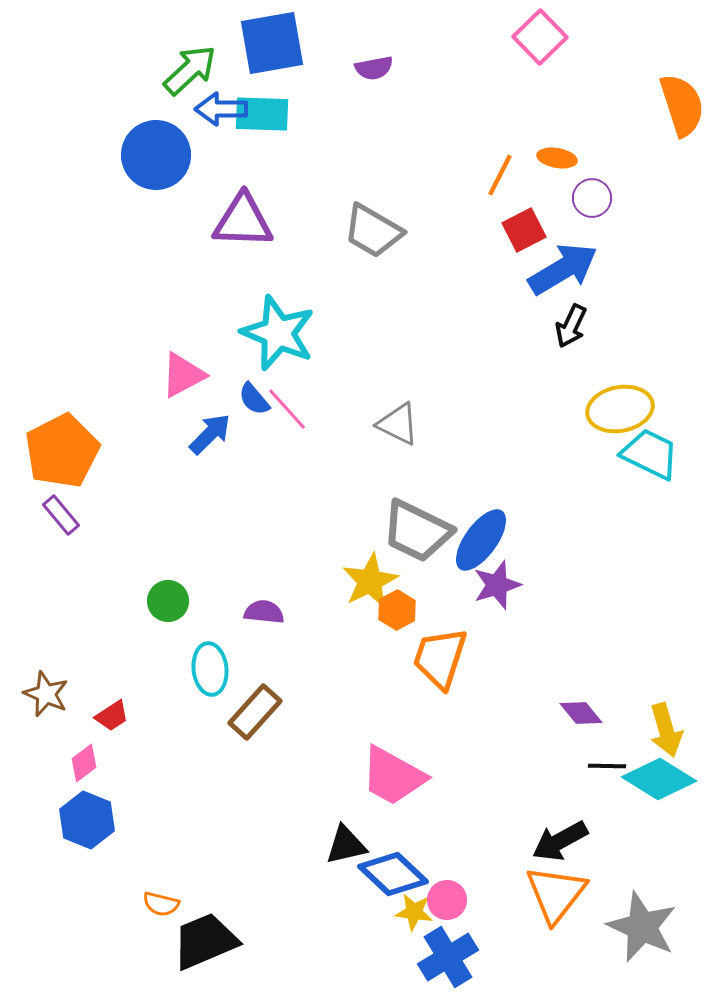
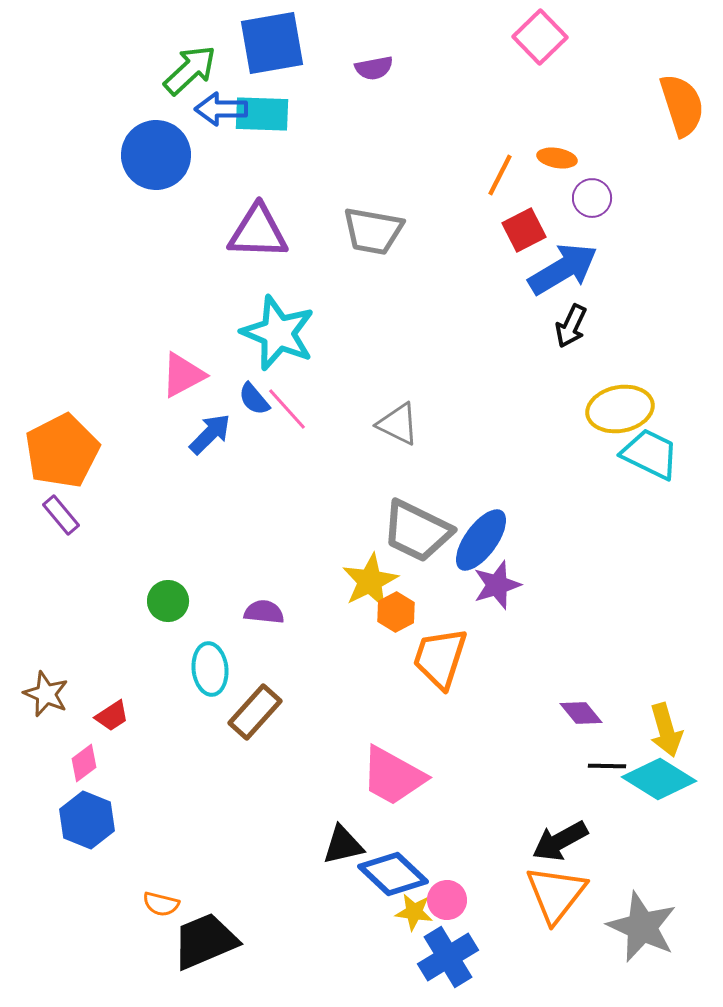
purple triangle at (243, 221): moved 15 px right, 11 px down
gray trapezoid at (373, 231): rotated 20 degrees counterclockwise
orange hexagon at (397, 610): moved 1 px left, 2 px down
black triangle at (346, 845): moved 3 px left
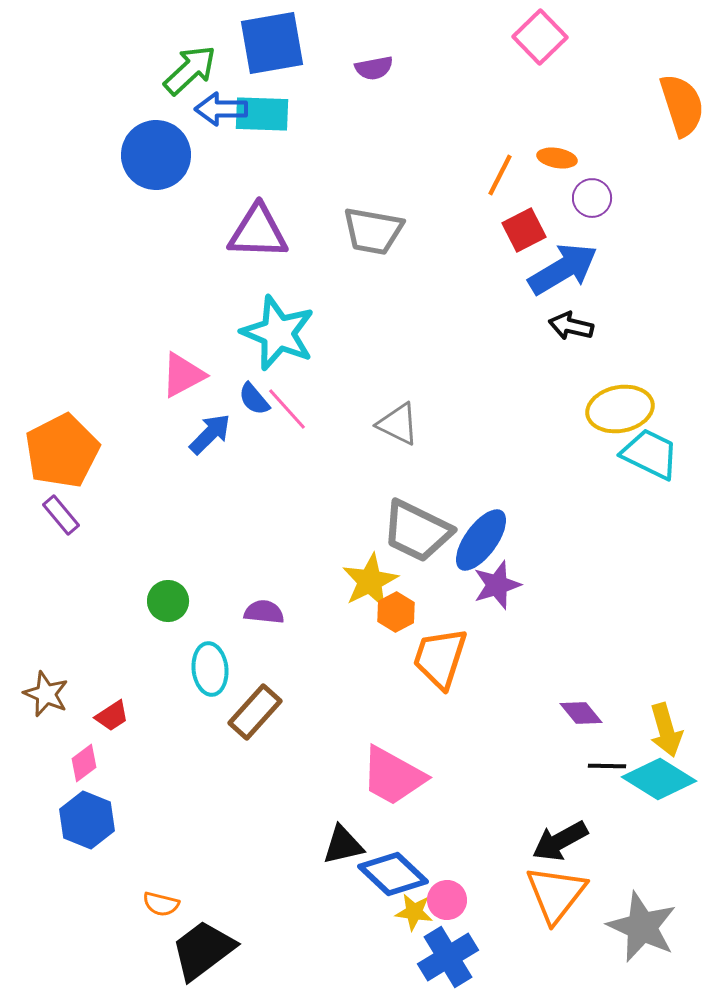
black arrow at (571, 326): rotated 78 degrees clockwise
black trapezoid at (205, 941): moved 2 px left, 9 px down; rotated 14 degrees counterclockwise
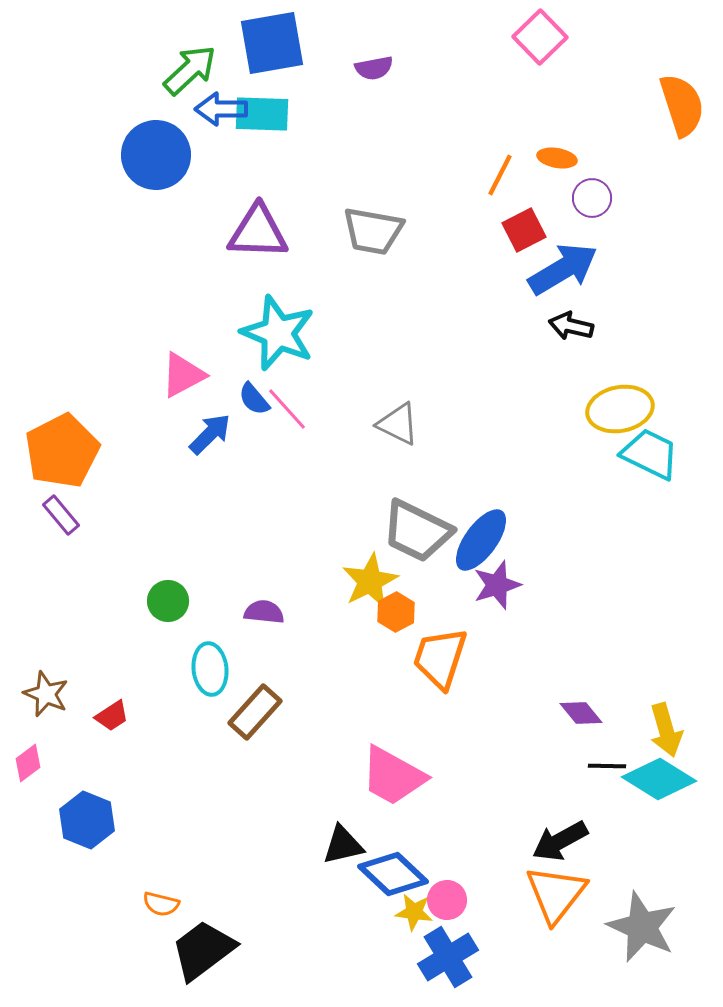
pink diamond at (84, 763): moved 56 px left
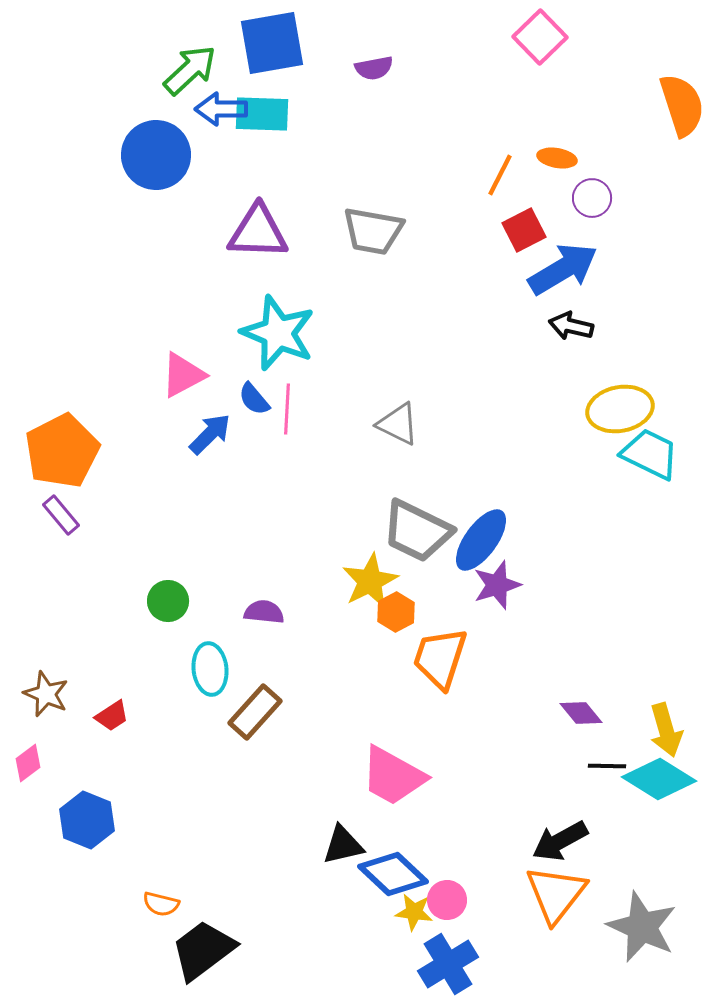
pink line at (287, 409): rotated 45 degrees clockwise
blue cross at (448, 957): moved 7 px down
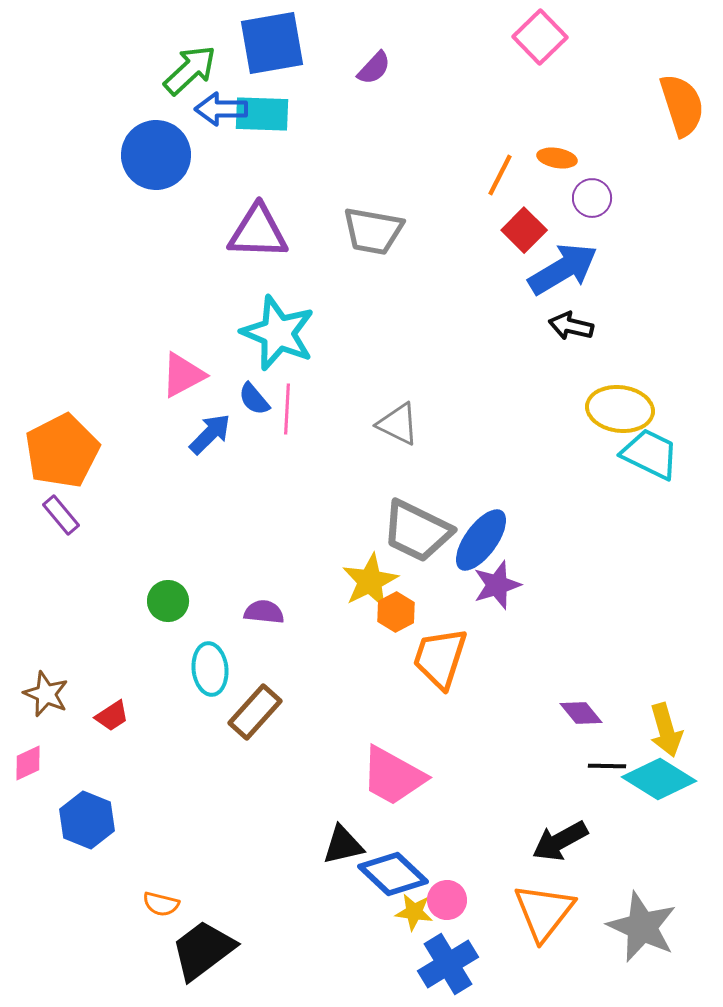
purple semicircle at (374, 68): rotated 36 degrees counterclockwise
red square at (524, 230): rotated 18 degrees counterclockwise
yellow ellipse at (620, 409): rotated 18 degrees clockwise
pink diamond at (28, 763): rotated 12 degrees clockwise
orange triangle at (556, 894): moved 12 px left, 18 px down
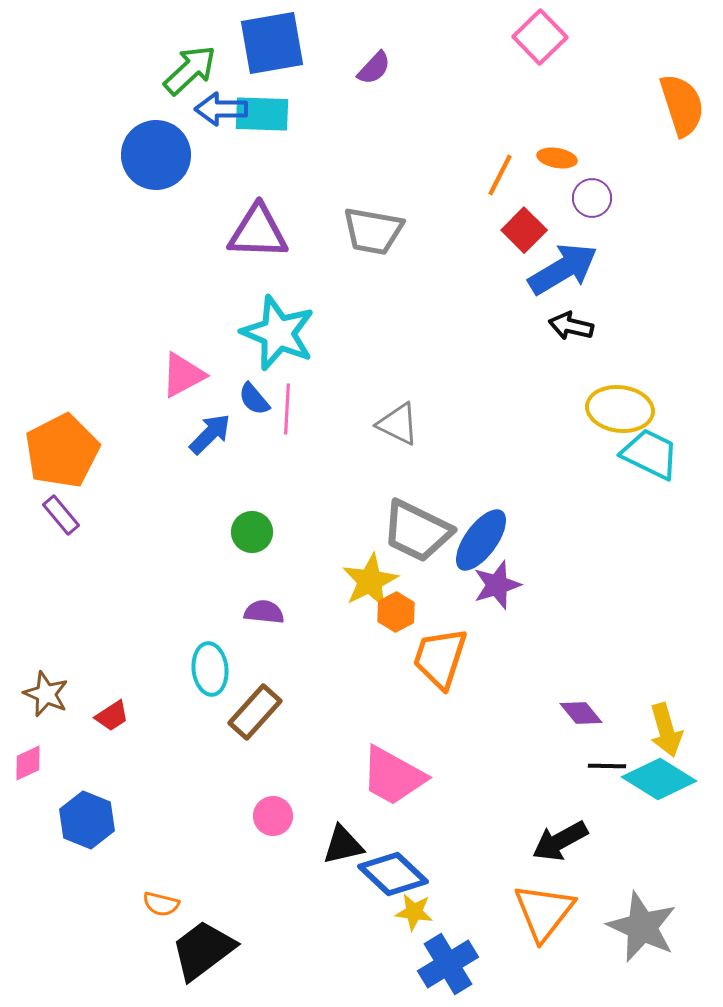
green circle at (168, 601): moved 84 px right, 69 px up
pink circle at (447, 900): moved 174 px left, 84 px up
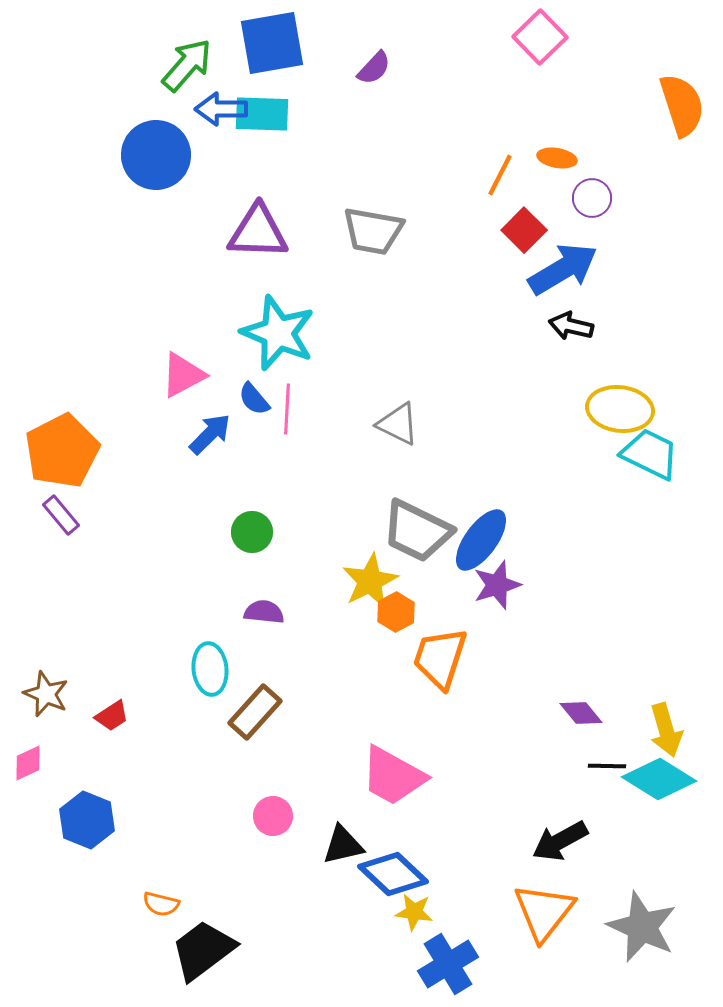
green arrow at (190, 70): moved 3 px left, 5 px up; rotated 6 degrees counterclockwise
